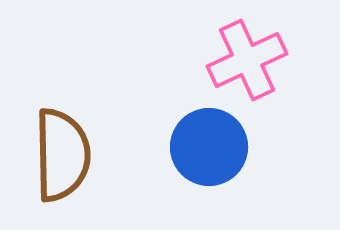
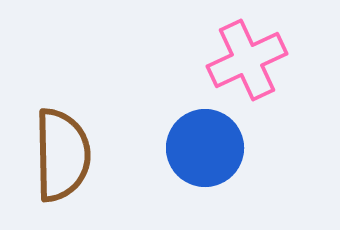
blue circle: moved 4 px left, 1 px down
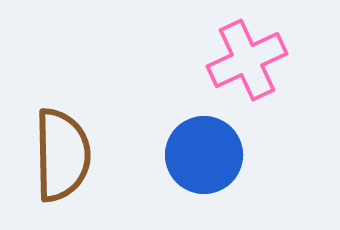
blue circle: moved 1 px left, 7 px down
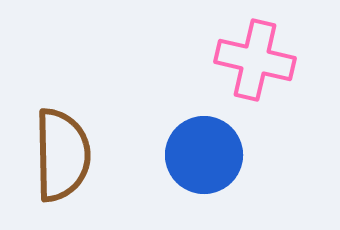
pink cross: moved 8 px right; rotated 38 degrees clockwise
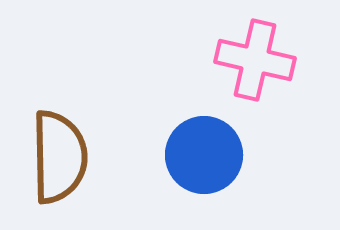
brown semicircle: moved 3 px left, 2 px down
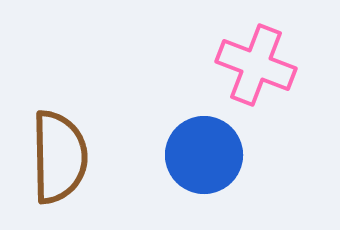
pink cross: moved 1 px right, 5 px down; rotated 8 degrees clockwise
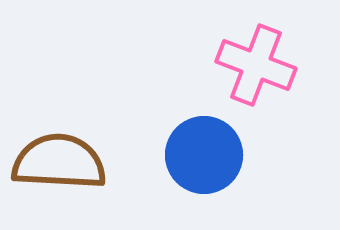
brown semicircle: moved 5 px down; rotated 86 degrees counterclockwise
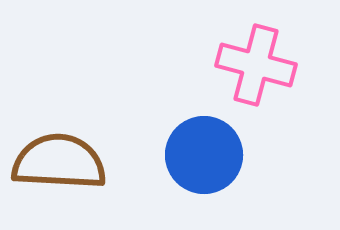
pink cross: rotated 6 degrees counterclockwise
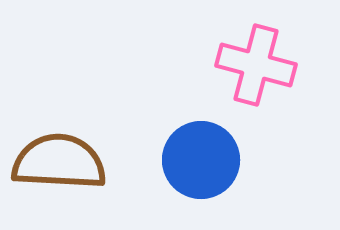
blue circle: moved 3 px left, 5 px down
